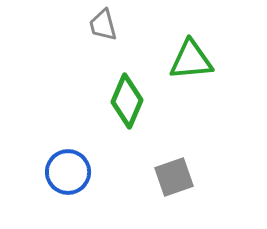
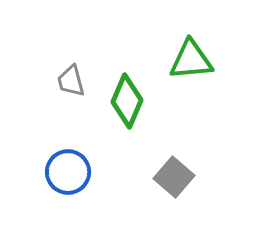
gray trapezoid: moved 32 px left, 56 px down
gray square: rotated 30 degrees counterclockwise
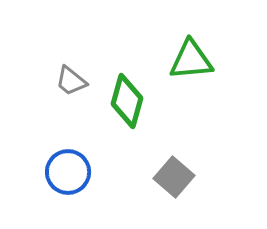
gray trapezoid: rotated 36 degrees counterclockwise
green diamond: rotated 8 degrees counterclockwise
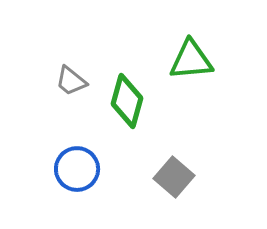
blue circle: moved 9 px right, 3 px up
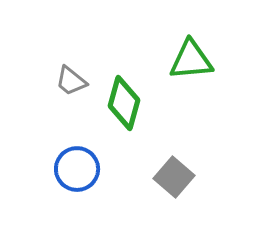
green diamond: moved 3 px left, 2 px down
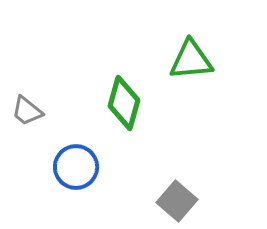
gray trapezoid: moved 44 px left, 30 px down
blue circle: moved 1 px left, 2 px up
gray square: moved 3 px right, 24 px down
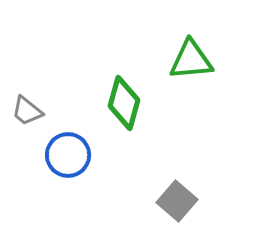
blue circle: moved 8 px left, 12 px up
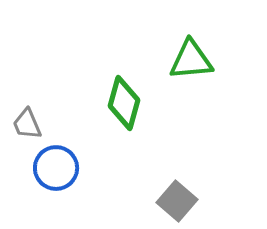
gray trapezoid: moved 13 px down; rotated 28 degrees clockwise
blue circle: moved 12 px left, 13 px down
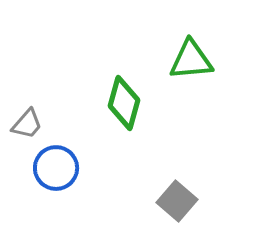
gray trapezoid: rotated 116 degrees counterclockwise
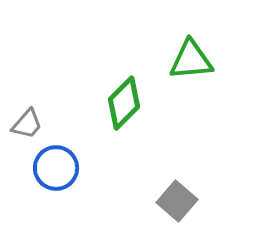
green diamond: rotated 30 degrees clockwise
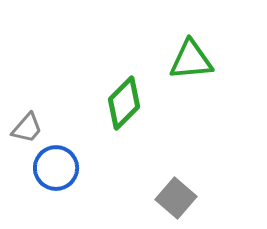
gray trapezoid: moved 4 px down
gray square: moved 1 px left, 3 px up
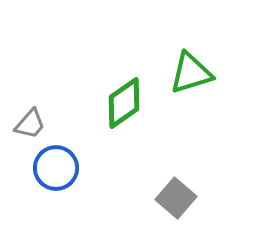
green triangle: moved 13 px down; rotated 12 degrees counterclockwise
green diamond: rotated 10 degrees clockwise
gray trapezoid: moved 3 px right, 4 px up
